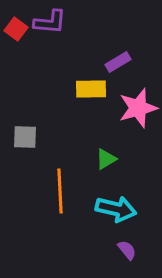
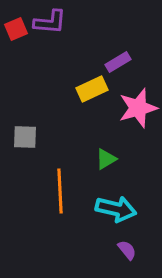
red square: rotated 30 degrees clockwise
yellow rectangle: moved 1 px right; rotated 24 degrees counterclockwise
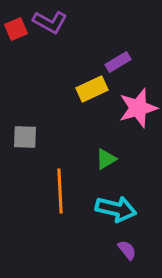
purple L-shape: rotated 24 degrees clockwise
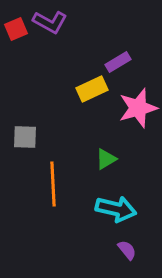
orange line: moved 7 px left, 7 px up
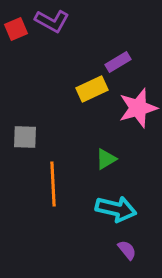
purple L-shape: moved 2 px right, 1 px up
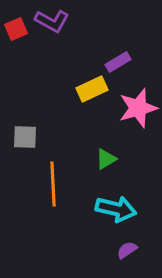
purple semicircle: rotated 85 degrees counterclockwise
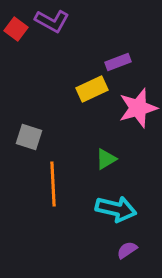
red square: rotated 30 degrees counterclockwise
purple rectangle: rotated 10 degrees clockwise
gray square: moved 4 px right; rotated 16 degrees clockwise
